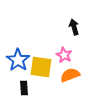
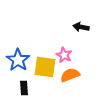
black arrow: moved 7 px right; rotated 63 degrees counterclockwise
yellow square: moved 4 px right
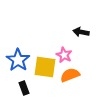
black arrow: moved 5 px down
black rectangle: rotated 16 degrees counterclockwise
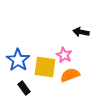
black rectangle: rotated 16 degrees counterclockwise
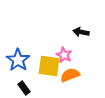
yellow square: moved 4 px right, 1 px up
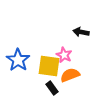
black rectangle: moved 28 px right
